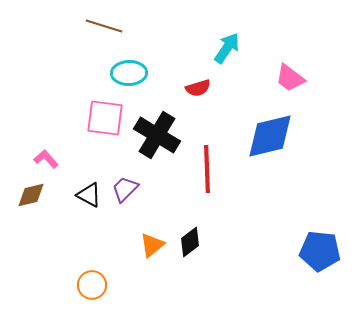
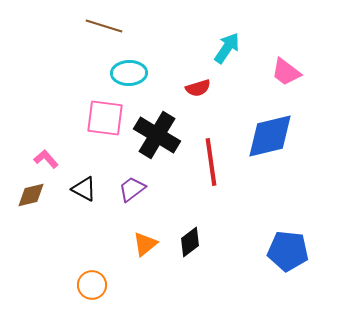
pink trapezoid: moved 4 px left, 6 px up
red line: moved 4 px right, 7 px up; rotated 6 degrees counterclockwise
purple trapezoid: moved 7 px right; rotated 8 degrees clockwise
black triangle: moved 5 px left, 6 px up
orange triangle: moved 7 px left, 1 px up
blue pentagon: moved 32 px left
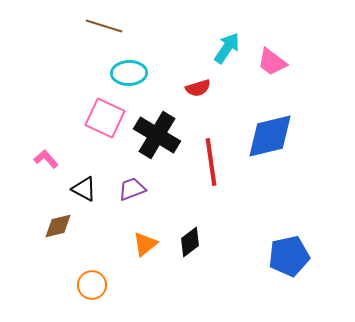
pink trapezoid: moved 14 px left, 10 px up
pink square: rotated 18 degrees clockwise
purple trapezoid: rotated 16 degrees clockwise
brown diamond: moved 27 px right, 31 px down
blue pentagon: moved 1 px right, 5 px down; rotated 18 degrees counterclockwise
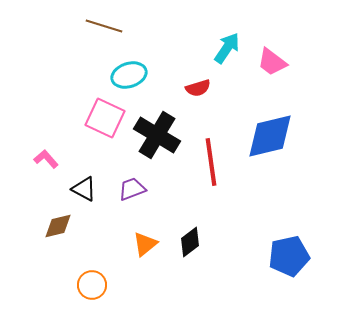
cyan ellipse: moved 2 px down; rotated 16 degrees counterclockwise
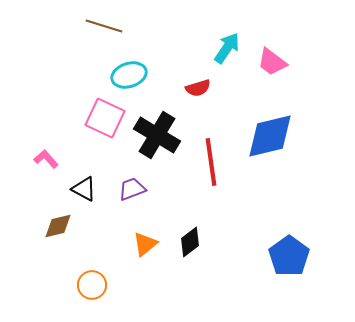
blue pentagon: rotated 24 degrees counterclockwise
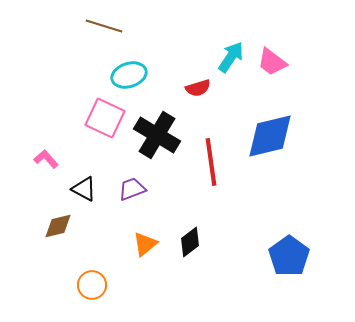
cyan arrow: moved 4 px right, 9 px down
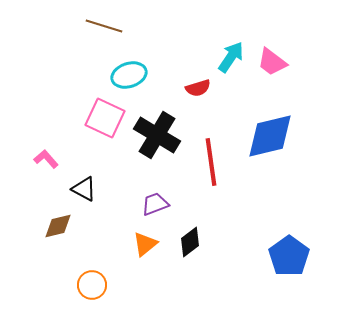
purple trapezoid: moved 23 px right, 15 px down
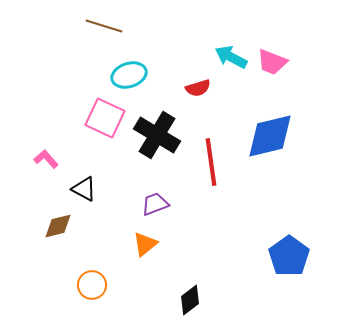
cyan arrow: rotated 96 degrees counterclockwise
pink trapezoid: rotated 16 degrees counterclockwise
black diamond: moved 58 px down
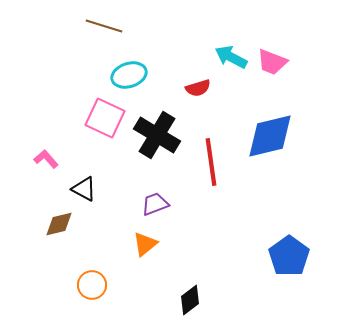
brown diamond: moved 1 px right, 2 px up
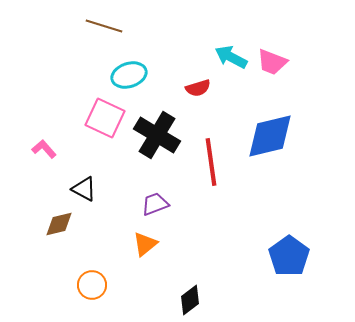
pink L-shape: moved 2 px left, 10 px up
